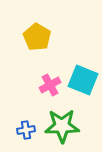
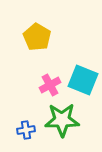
green star: moved 6 px up
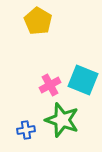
yellow pentagon: moved 1 px right, 16 px up
green star: rotated 20 degrees clockwise
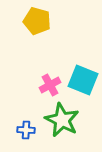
yellow pentagon: moved 1 px left; rotated 16 degrees counterclockwise
green star: rotated 8 degrees clockwise
blue cross: rotated 12 degrees clockwise
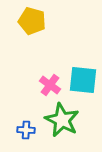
yellow pentagon: moved 5 px left
cyan square: rotated 16 degrees counterclockwise
pink cross: rotated 25 degrees counterclockwise
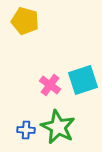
yellow pentagon: moved 7 px left
cyan square: rotated 24 degrees counterclockwise
green star: moved 4 px left, 7 px down
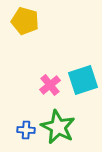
pink cross: rotated 15 degrees clockwise
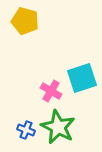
cyan square: moved 1 px left, 2 px up
pink cross: moved 1 px right, 6 px down; rotated 20 degrees counterclockwise
blue cross: rotated 18 degrees clockwise
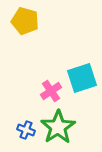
pink cross: rotated 25 degrees clockwise
green star: rotated 12 degrees clockwise
